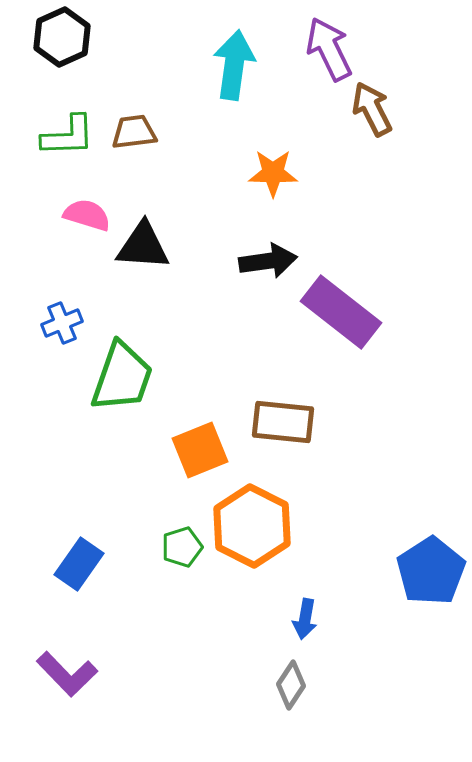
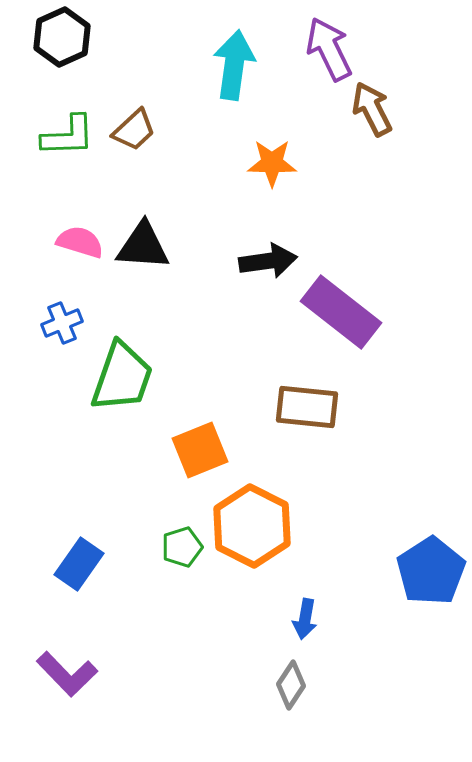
brown trapezoid: moved 2 px up; rotated 144 degrees clockwise
orange star: moved 1 px left, 10 px up
pink semicircle: moved 7 px left, 27 px down
brown rectangle: moved 24 px right, 15 px up
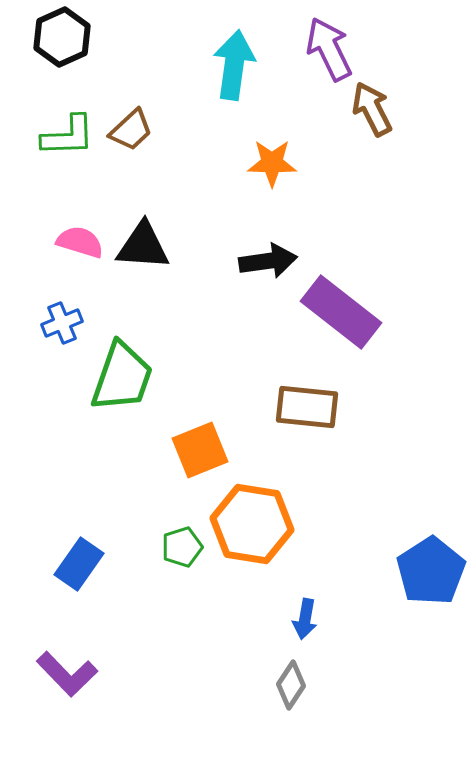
brown trapezoid: moved 3 px left
orange hexagon: moved 2 px up; rotated 18 degrees counterclockwise
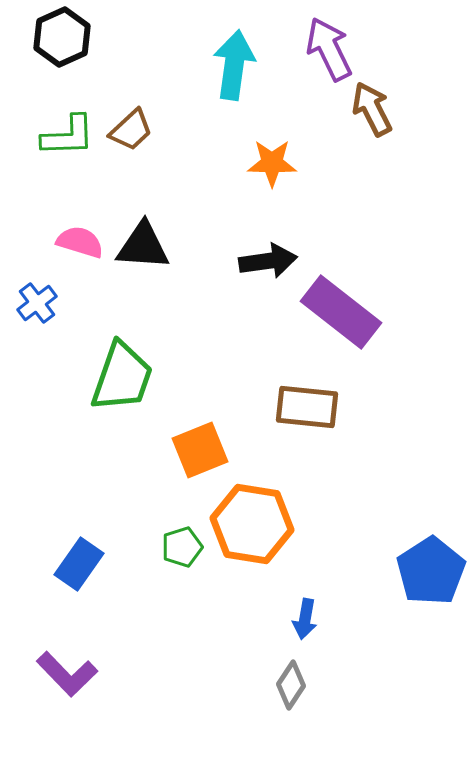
blue cross: moved 25 px left, 20 px up; rotated 15 degrees counterclockwise
